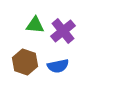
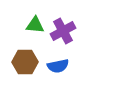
purple cross: rotated 10 degrees clockwise
brown hexagon: rotated 20 degrees counterclockwise
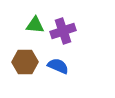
purple cross: rotated 10 degrees clockwise
blue semicircle: rotated 145 degrees counterclockwise
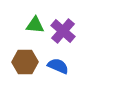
purple cross: rotated 30 degrees counterclockwise
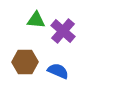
green triangle: moved 1 px right, 5 px up
blue semicircle: moved 5 px down
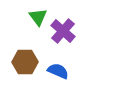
green triangle: moved 2 px right, 3 px up; rotated 48 degrees clockwise
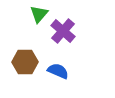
green triangle: moved 1 px right, 3 px up; rotated 18 degrees clockwise
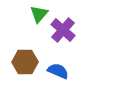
purple cross: moved 1 px up
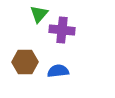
purple cross: moved 1 px left; rotated 35 degrees counterclockwise
blue semicircle: rotated 30 degrees counterclockwise
